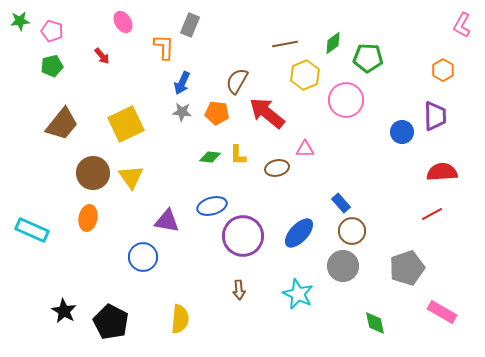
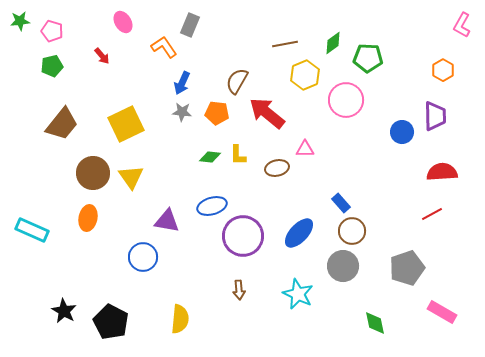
orange L-shape at (164, 47): rotated 36 degrees counterclockwise
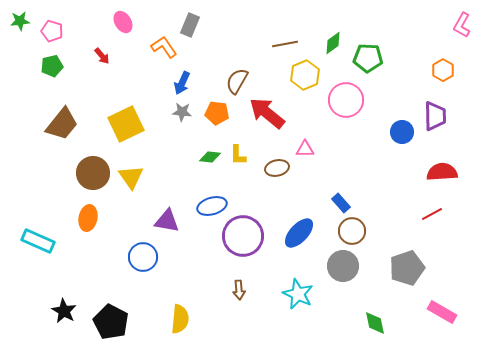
cyan rectangle at (32, 230): moved 6 px right, 11 px down
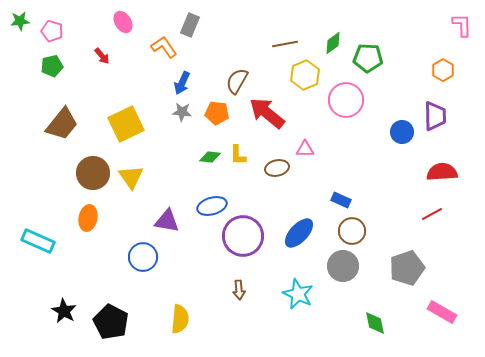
pink L-shape at (462, 25): rotated 150 degrees clockwise
blue rectangle at (341, 203): moved 3 px up; rotated 24 degrees counterclockwise
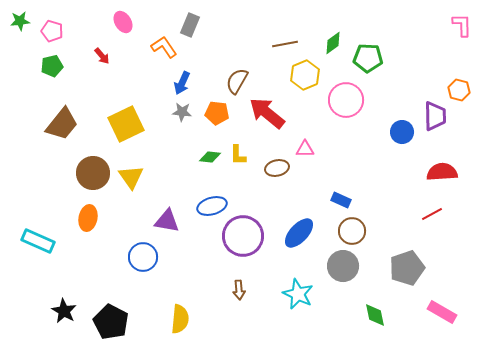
orange hexagon at (443, 70): moved 16 px right, 20 px down; rotated 15 degrees counterclockwise
green diamond at (375, 323): moved 8 px up
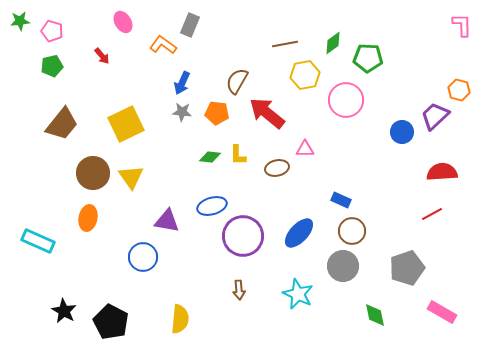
orange L-shape at (164, 47): moved 1 px left, 2 px up; rotated 20 degrees counterclockwise
yellow hexagon at (305, 75): rotated 12 degrees clockwise
purple trapezoid at (435, 116): rotated 132 degrees counterclockwise
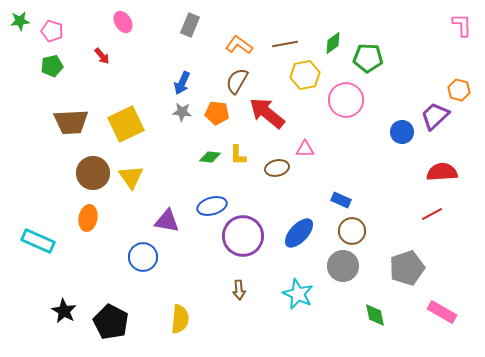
orange L-shape at (163, 45): moved 76 px right
brown trapezoid at (62, 124): moved 9 px right, 2 px up; rotated 48 degrees clockwise
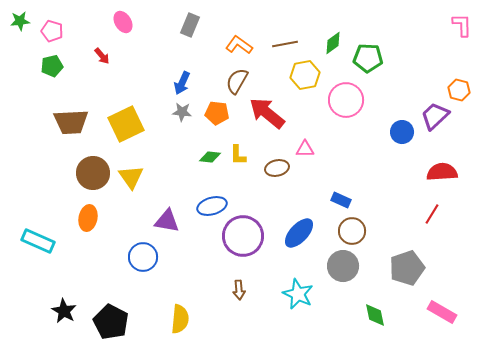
red line at (432, 214): rotated 30 degrees counterclockwise
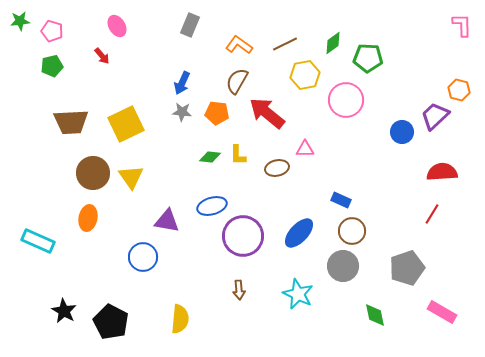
pink ellipse at (123, 22): moved 6 px left, 4 px down
brown line at (285, 44): rotated 15 degrees counterclockwise
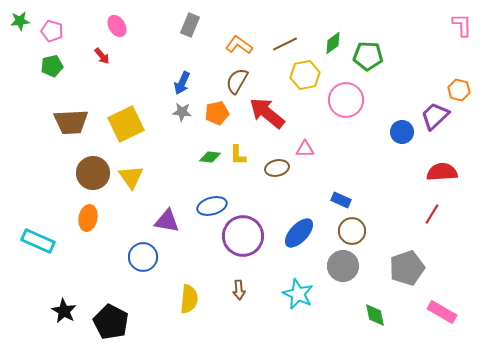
green pentagon at (368, 58): moved 2 px up
orange pentagon at (217, 113): rotated 20 degrees counterclockwise
yellow semicircle at (180, 319): moved 9 px right, 20 px up
